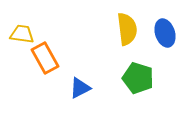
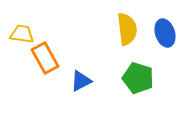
blue triangle: moved 1 px right, 7 px up
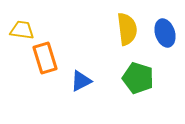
yellow trapezoid: moved 4 px up
orange rectangle: rotated 12 degrees clockwise
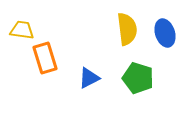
blue triangle: moved 8 px right, 3 px up
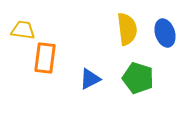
yellow trapezoid: moved 1 px right
orange rectangle: rotated 24 degrees clockwise
blue triangle: moved 1 px right, 1 px down
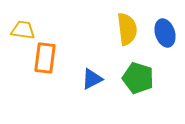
blue triangle: moved 2 px right
